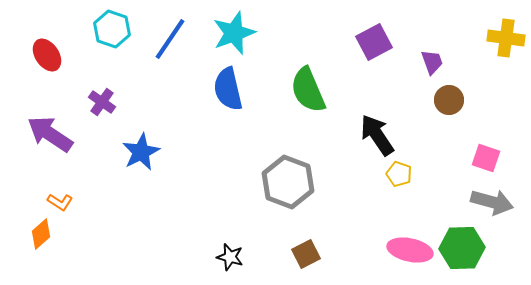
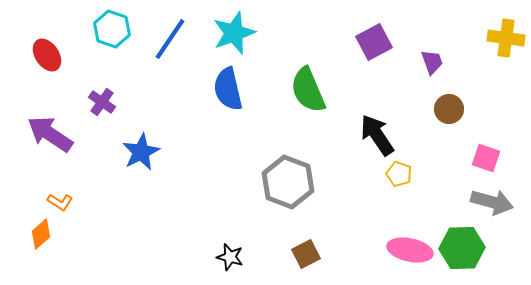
brown circle: moved 9 px down
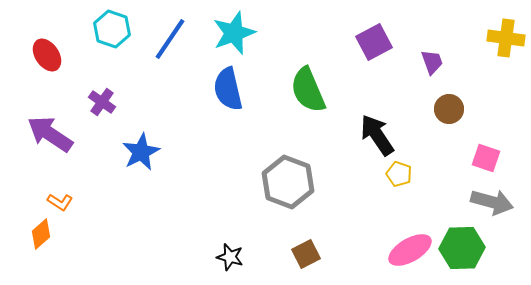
pink ellipse: rotated 42 degrees counterclockwise
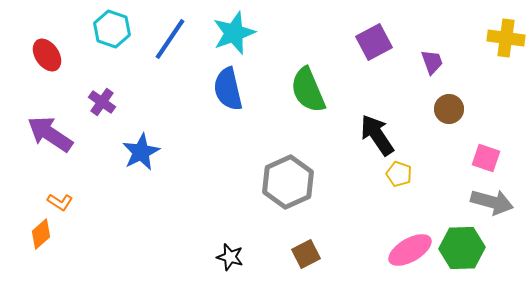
gray hexagon: rotated 15 degrees clockwise
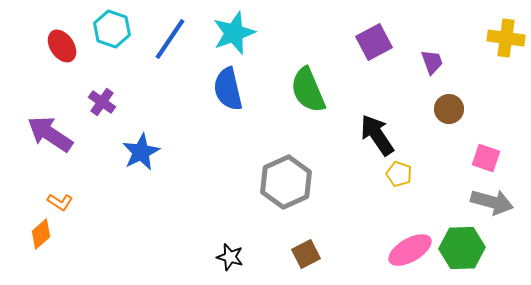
red ellipse: moved 15 px right, 9 px up
gray hexagon: moved 2 px left
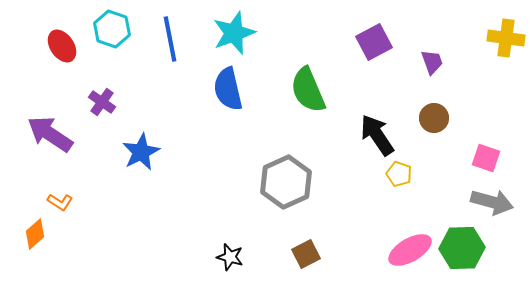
blue line: rotated 45 degrees counterclockwise
brown circle: moved 15 px left, 9 px down
orange diamond: moved 6 px left
